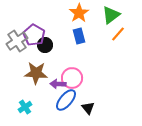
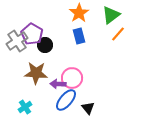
purple pentagon: moved 2 px left, 1 px up
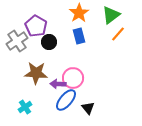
purple pentagon: moved 4 px right, 8 px up
black circle: moved 4 px right, 3 px up
pink circle: moved 1 px right
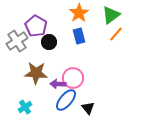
orange line: moved 2 px left
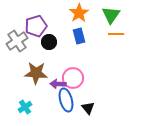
green triangle: rotated 18 degrees counterclockwise
purple pentagon: rotated 25 degrees clockwise
orange line: rotated 49 degrees clockwise
blue ellipse: rotated 55 degrees counterclockwise
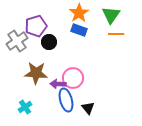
blue rectangle: moved 6 px up; rotated 56 degrees counterclockwise
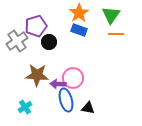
brown star: moved 1 px right, 2 px down
black triangle: rotated 40 degrees counterclockwise
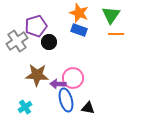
orange star: rotated 18 degrees counterclockwise
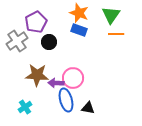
purple pentagon: moved 4 px up; rotated 10 degrees counterclockwise
purple arrow: moved 2 px left, 1 px up
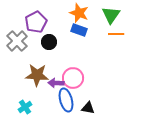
gray cross: rotated 10 degrees counterclockwise
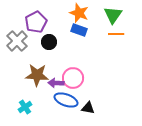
green triangle: moved 2 px right
blue ellipse: rotated 55 degrees counterclockwise
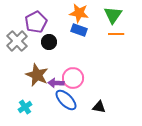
orange star: rotated 12 degrees counterclockwise
brown star: rotated 20 degrees clockwise
blue ellipse: rotated 25 degrees clockwise
black triangle: moved 11 px right, 1 px up
